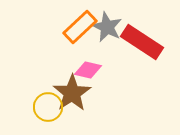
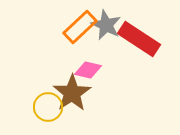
gray star: moved 1 px left, 2 px up
red rectangle: moved 3 px left, 3 px up
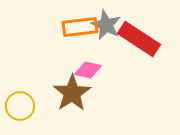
orange rectangle: rotated 36 degrees clockwise
yellow circle: moved 28 px left, 1 px up
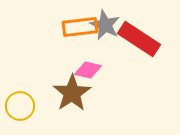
gray star: moved 1 px left
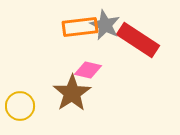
red rectangle: moved 1 px left, 1 px down
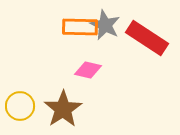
orange rectangle: rotated 8 degrees clockwise
red rectangle: moved 9 px right, 2 px up
brown star: moved 9 px left, 16 px down
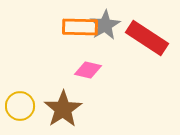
gray star: rotated 16 degrees clockwise
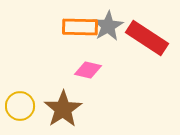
gray star: moved 3 px right, 1 px down
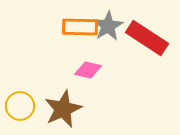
brown star: rotated 9 degrees clockwise
